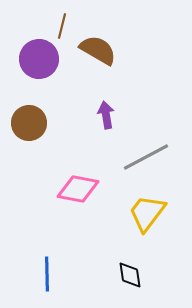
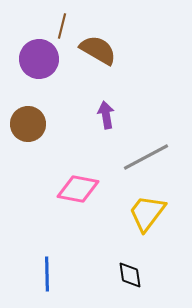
brown circle: moved 1 px left, 1 px down
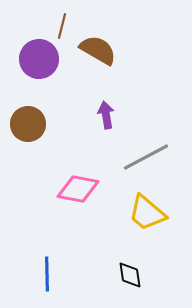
yellow trapezoid: rotated 87 degrees counterclockwise
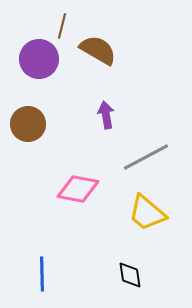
blue line: moved 5 px left
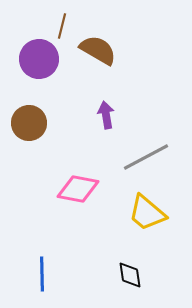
brown circle: moved 1 px right, 1 px up
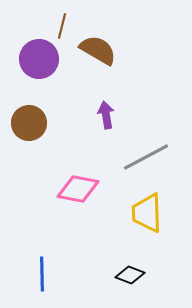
yellow trapezoid: rotated 48 degrees clockwise
black diamond: rotated 60 degrees counterclockwise
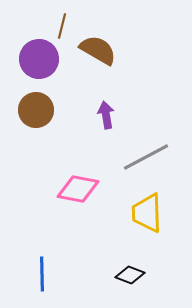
brown circle: moved 7 px right, 13 px up
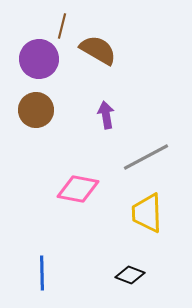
blue line: moved 1 px up
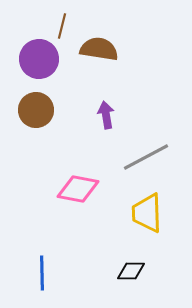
brown semicircle: moved 1 px right, 1 px up; rotated 21 degrees counterclockwise
black diamond: moved 1 px right, 4 px up; rotated 20 degrees counterclockwise
